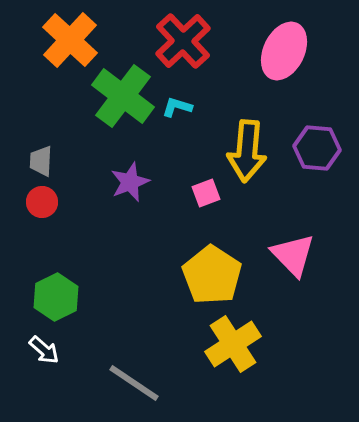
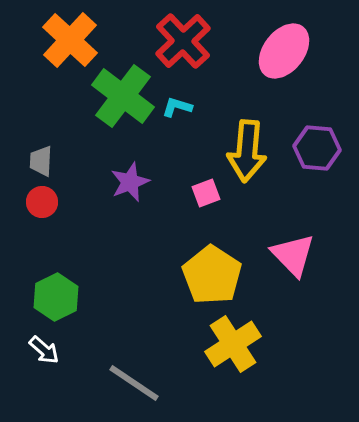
pink ellipse: rotated 12 degrees clockwise
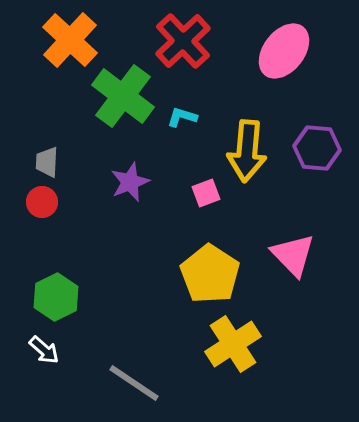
cyan L-shape: moved 5 px right, 10 px down
gray trapezoid: moved 6 px right, 1 px down
yellow pentagon: moved 2 px left, 1 px up
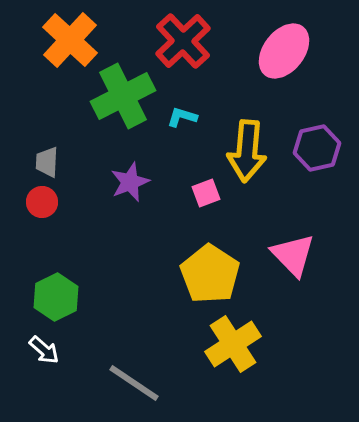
green cross: rotated 26 degrees clockwise
purple hexagon: rotated 18 degrees counterclockwise
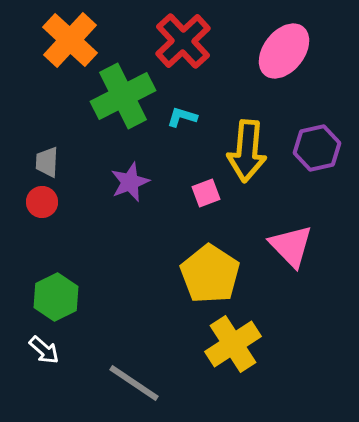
pink triangle: moved 2 px left, 9 px up
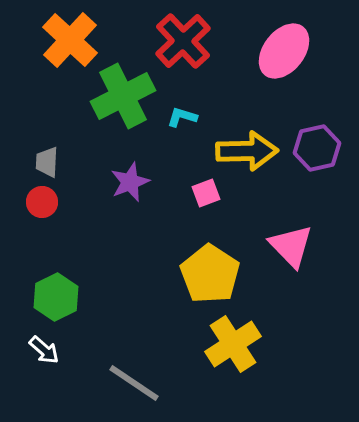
yellow arrow: rotated 96 degrees counterclockwise
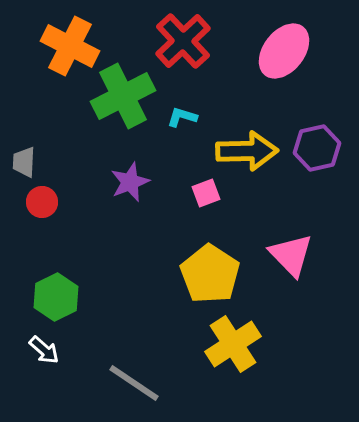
orange cross: moved 6 px down; rotated 16 degrees counterclockwise
gray trapezoid: moved 23 px left
pink triangle: moved 9 px down
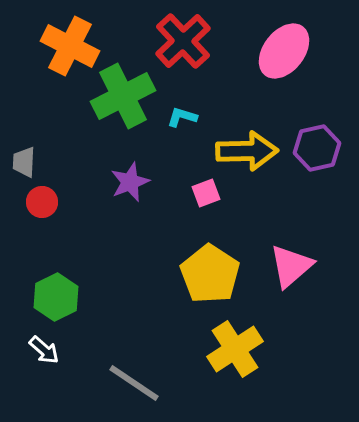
pink triangle: moved 11 px down; rotated 33 degrees clockwise
yellow cross: moved 2 px right, 5 px down
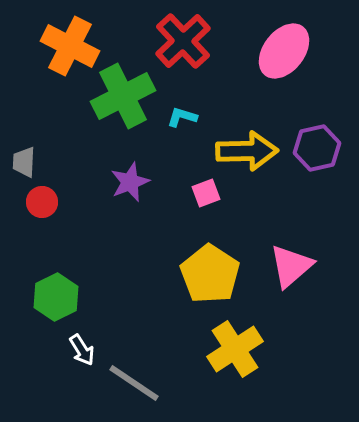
white arrow: moved 38 px right; rotated 16 degrees clockwise
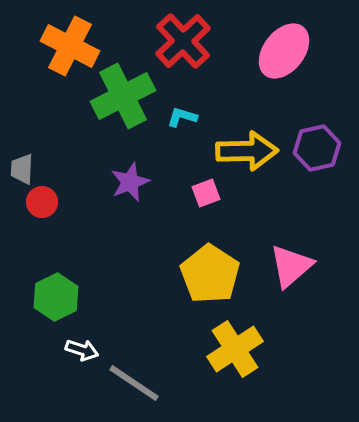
gray trapezoid: moved 2 px left, 7 px down
white arrow: rotated 40 degrees counterclockwise
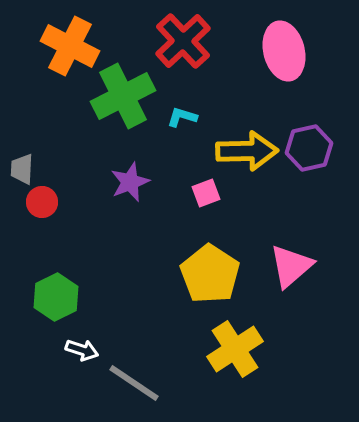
pink ellipse: rotated 52 degrees counterclockwise
purple hexagon: moved 8 px left
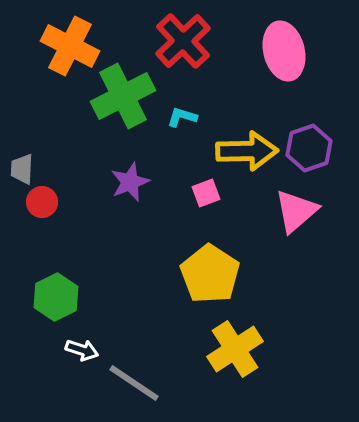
purple hexagon: rotated 6 degrees counterclockwise
pink triangle: moved 5 px right, 55 px up
